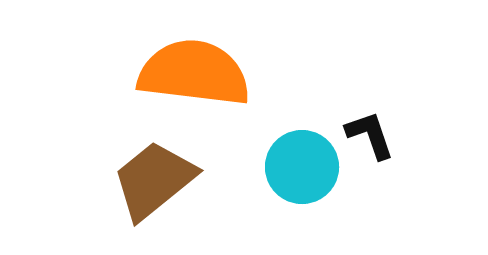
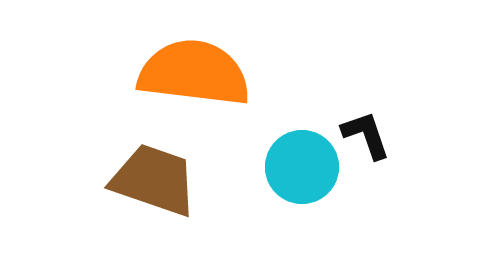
black L-shape: moved 4 px left
brown trapezoid: rotated 58 degrees clockwise
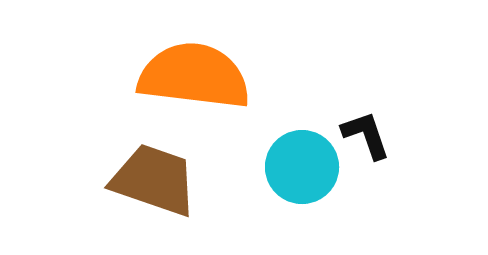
orange semicircle: moved 3 px down
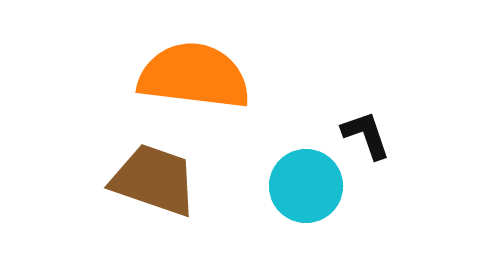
cyan circle: moved 4 px right, 19 px down
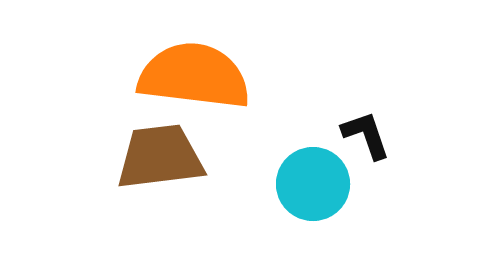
brown trapezoid: moved 6 px right, 23 px up; rotated 26 degrees counterclockwise
cyan circle: moved 7 px right, 2 px up
